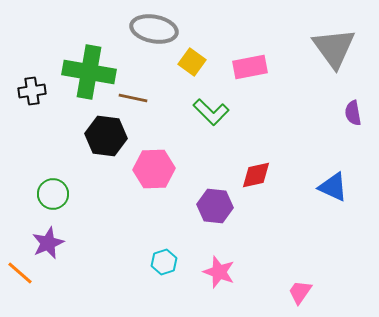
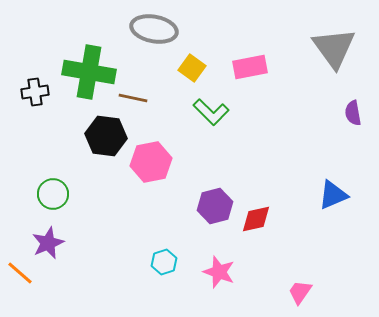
yellow square: moved 6 px down
black cross: moved 3 px right, 1 px down
pink hexagon: moved 3 px left, 7 px up; rotated 9 degrees counterclockwise
red diamond: moved 44 px down
blue triangle: moved 8 px down; rotated 48 degrees counterclockwise
purple hexagon: rotated 20 degrees counterclockwise
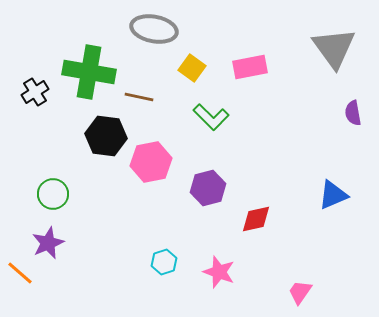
black cross: rotated 24 degrees counterclockwise
brown line: moved 6 px right, 1 px up
green L-shape: moved 5 px down
purple hexagon: moved 7 px left, 18 px up
